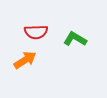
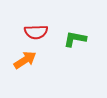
green L-shape: rotated 20 degrees counterclockwise
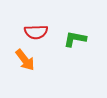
orange arrow: rotated 85 degrees clockwise
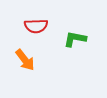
red semicircle: moved 6 px up
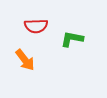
green L-shape: moved 3 px left
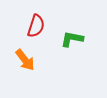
red semicircle: rotated 70 degrees counterclockwise
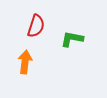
orange arrow: moved 2 px down; rotated 135 degrees counterclockwise
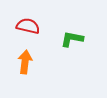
red semicircle: moved 8 px left; rotated 95 degrees counterclockwise
